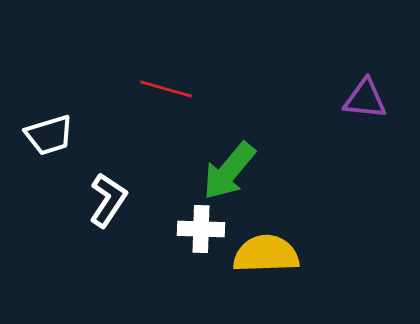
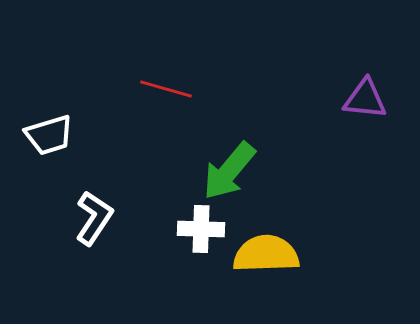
white L-shape: moved 14 px left, 18 px down
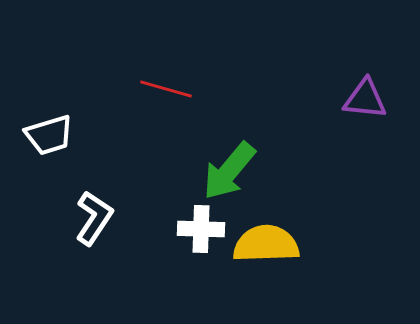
yellow semicircle: moved 10 px up
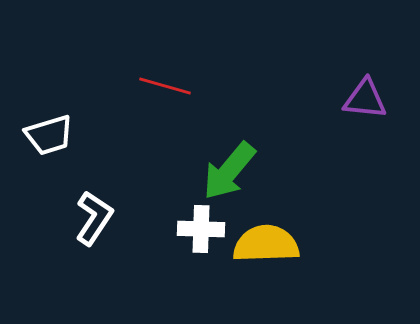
red line: moved 1 px left, 3 px up
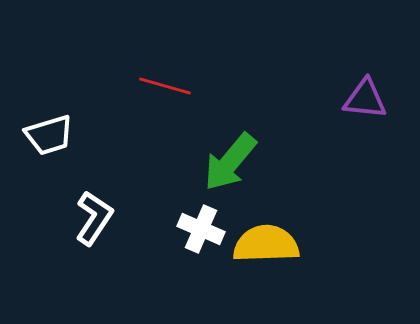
green arrow: moved 1 px right, 9 px up
white cross: rotated 21 degrees clockwise
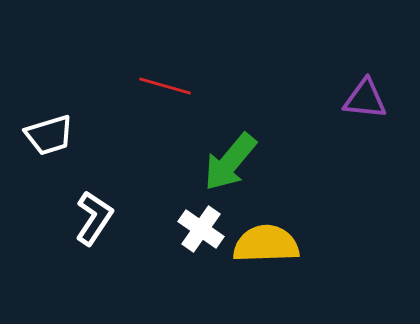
white cross: rotated 12 degrees clockwise
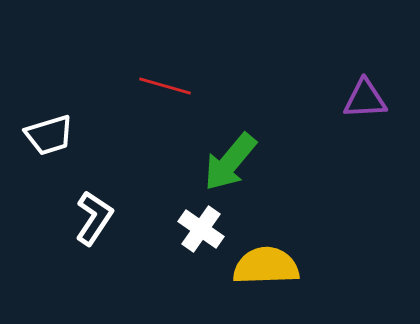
purple triangle: rotated 9 degrees counterclockwise
yellow semicircle: moved 22 px down
